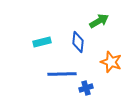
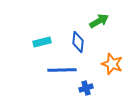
orange star: moved 1 px right, 2 px down
blue line: moved 4 px up
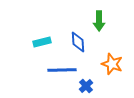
green arrow: rotated 120 degrees clockwise
blue diamond: rotated 10 degrees counterclockwise
blue cross: moved 2 px up; rotated 24 degrees counterclockwise
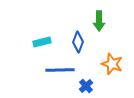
blue diamond: rotated 25 degrees clockwise
blue line: moved 2 px left
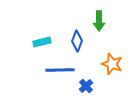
blue diamond: moved 1 px left, 1 px up
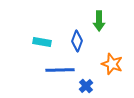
cyan rectangle: rotated 24 degrees clockwise
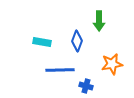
orange star: rotated 30 degrees counterclockwise
blue cross: rotated 32 degrees counterclockwise
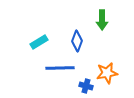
green arrow: moved 3 px right, 1 px up
cyan rectangle: moved 3 px left; rotated 42 degrees counterclockwise
orange star: moved 5 px left, 9 px down
blue line: moved 2 px up
